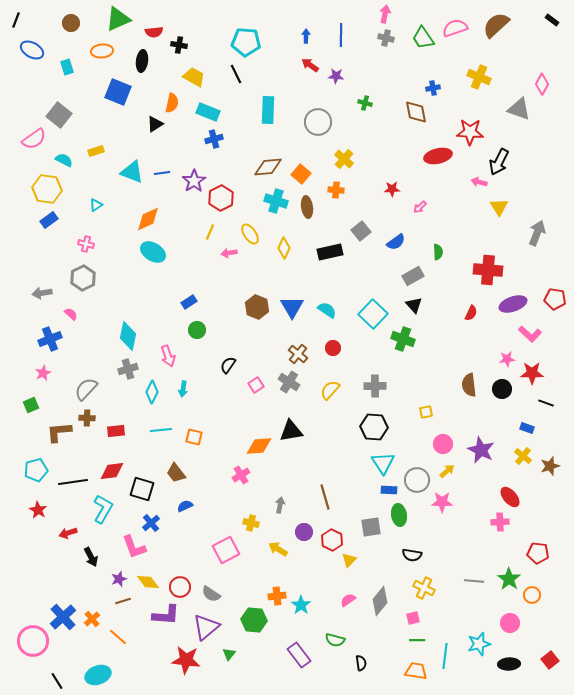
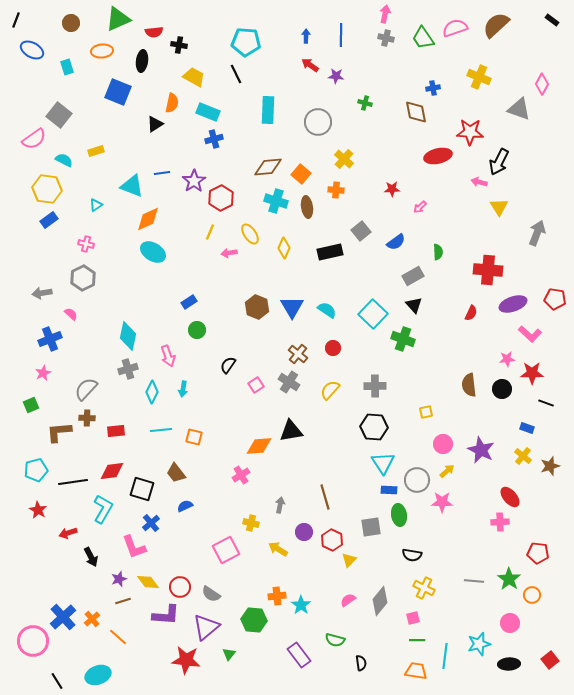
cyan triangle at (132, 172): moved 14 px down
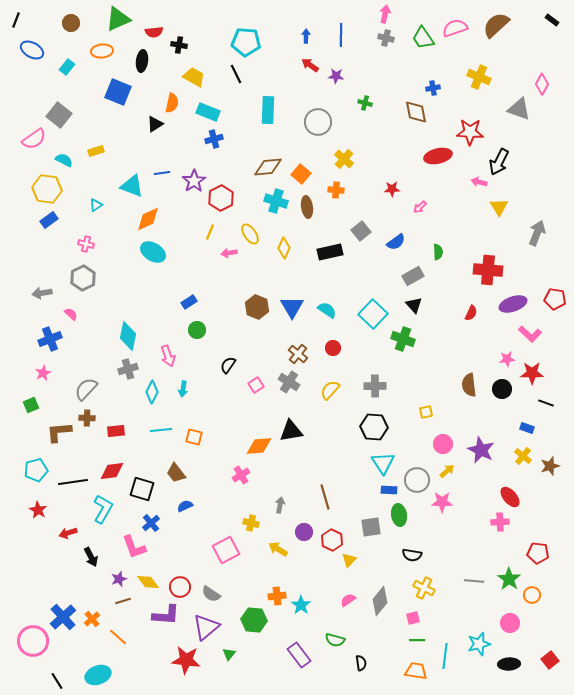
cyan rectangle at (67, 67): rotated 56 degrees clockwise
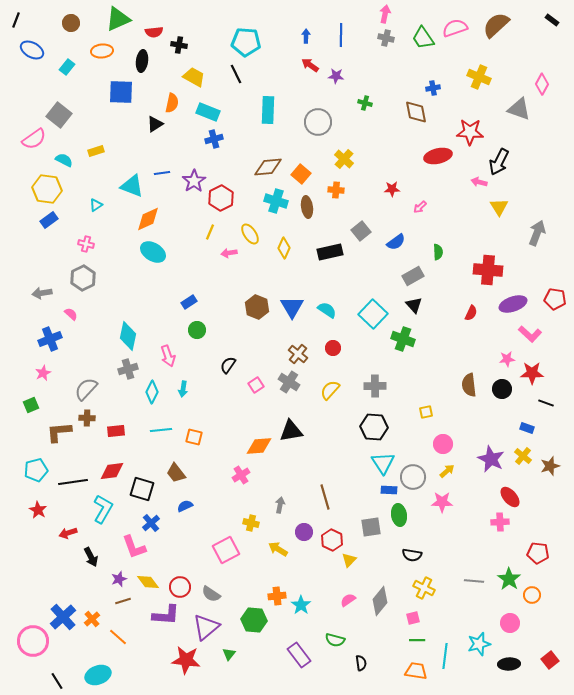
blue square at (118, 92): moved 3 px right; rotated 20 degrees counterclockwise
purple star at (481, 450): moved 10 px right, 9 px down
gray circle at (417, 480): moved 4 px left, 3 px up
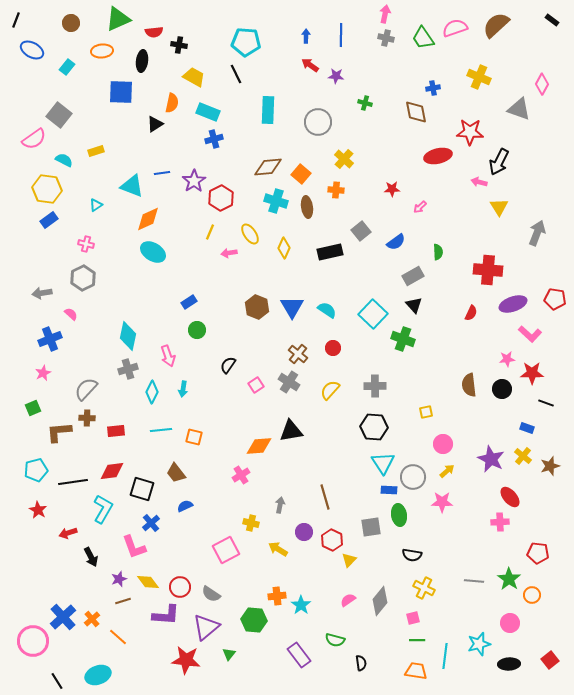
green square at (31, 405): moved 2 px right, 3 px down
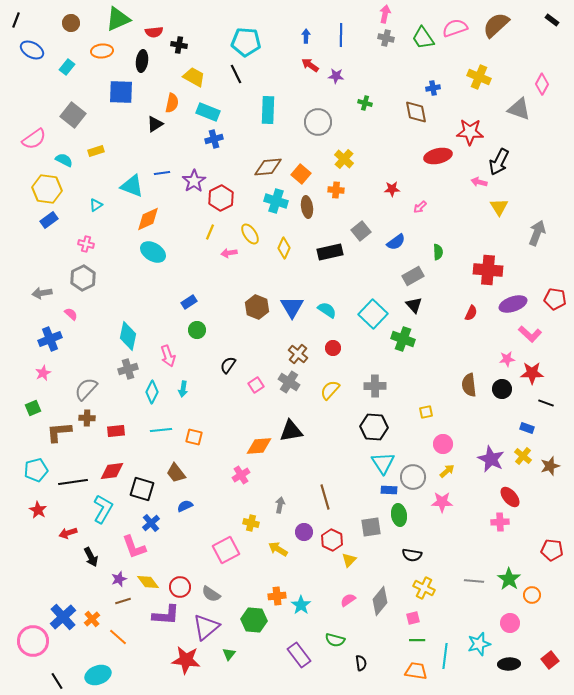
gray square at (59, 115): moved 14 px right
red pentagon at (538, 553): moved 14 px right, 3 px up
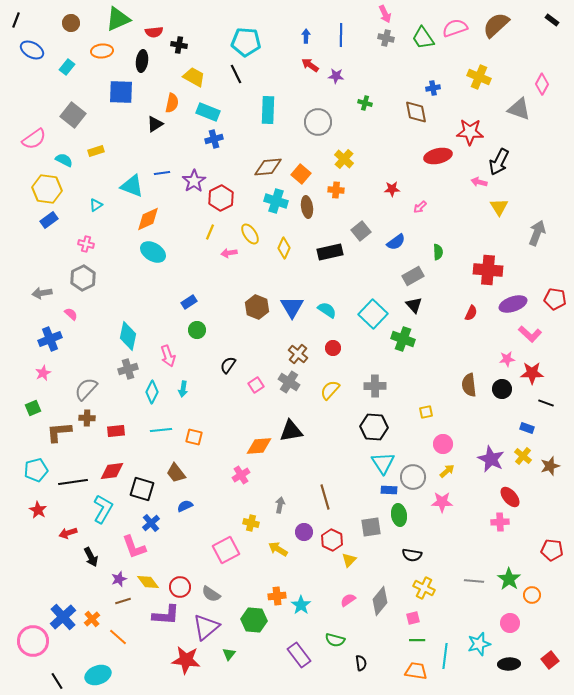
pink arrow at (385, 14): rotated 144 degrees clockwise
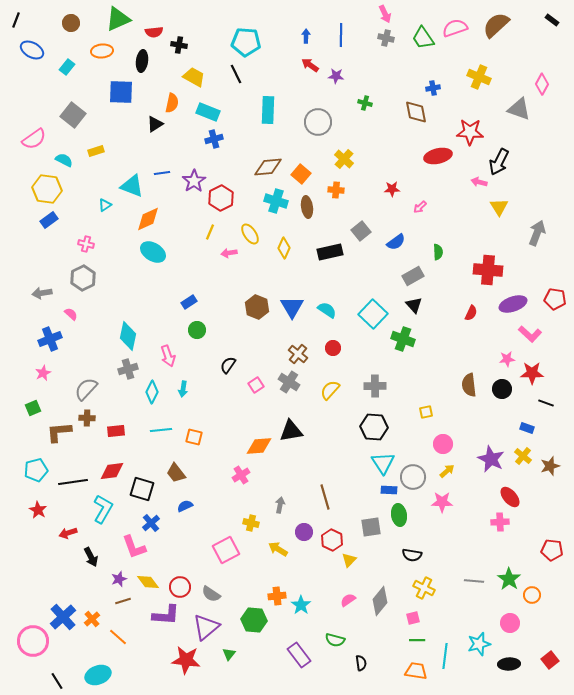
cyan triangle at (96, 205): moved 9 px right
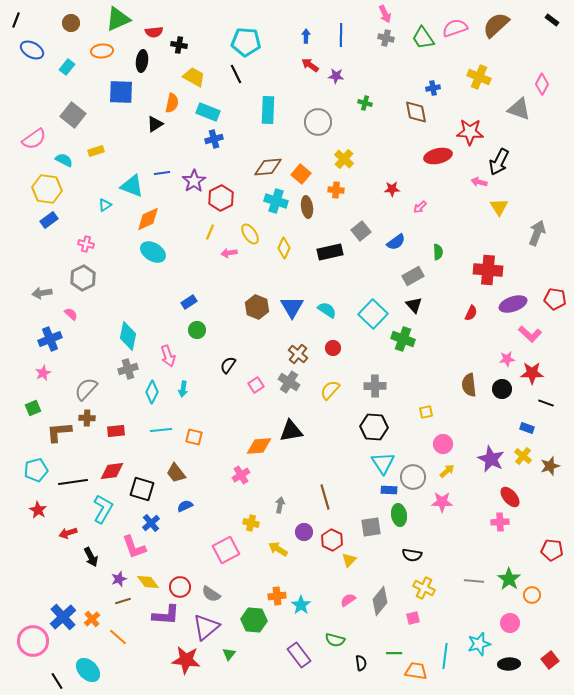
green line at (417, 640): moved 23 px left, 13 px down
cyan ellipse at (98, 675): moved 10 px left, 5 px up; rotated 65 degrees clockwise
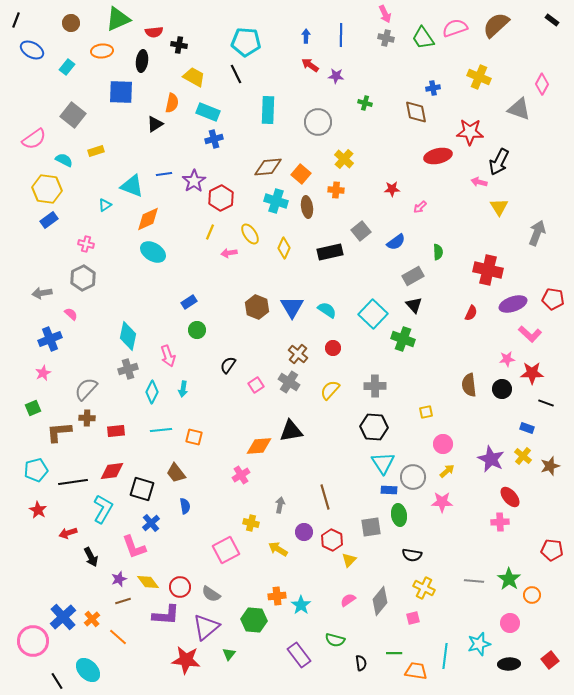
blue line at (162, 173): moved 2 px right, 1 px down
red cross at (488, 270): rotated 8 degrees clockwise
red pentagon at (555, 299): moved 2 px left
blue semicircle at (185, 506): rotated 105 degrees clockwise
